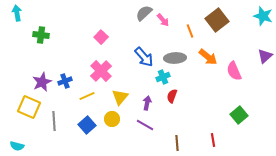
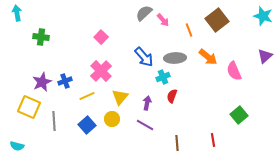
orange line: moved 1 px left, 1 px up
green cross: moved 2 px down
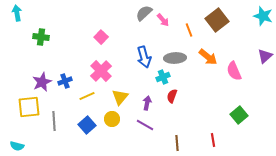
blue arrow: rotated 25 degrees clockwise
yellow square: rotated 30 degrees counterclockwise
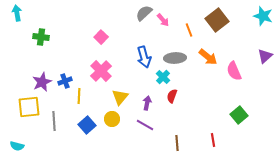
cyan cross: rotated 24 degrees counterclockwise
yellow line: moved 8 px left; rotated 63 degrees counterclockwise
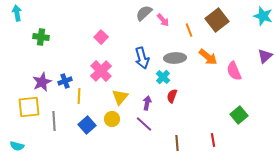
blue arrow: moved 2 px left, 1 px down
purple line: moved 1 px left, 1 px up; rotated 12 degrees clockwise
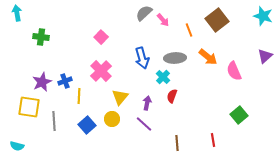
yellow square: rotated 15 degrees clockwise
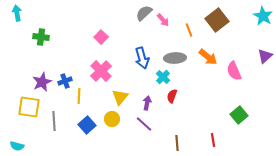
cyan star: rotated 12 degrees clockwise
